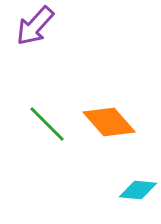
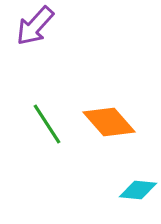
green line: rotated 12 degrees clockwise
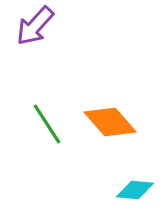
orange diamond: moved 1 px right
cyan diamond: moved 3 px left
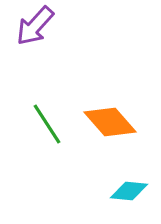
cyan diamond: moved 6 px left, 1 px down
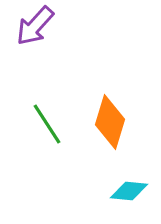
orange diamond: rotated 58 degrees clockwise
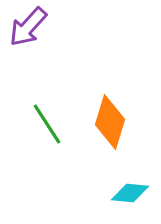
purple arrow: moved 7 px left, 1 px down
cyan diamond: moved 1 px right, 2 px down
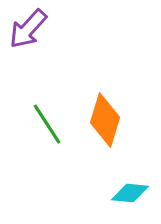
purple arrow: moved 2 px down
orange diamond: moved 5 px left, 2 px up
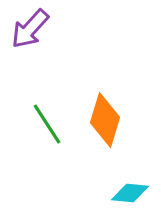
purple arrow: moved 2 px right
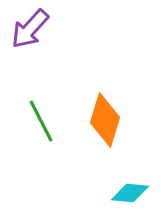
green line: moved 6 px left, 3 px up; rotated 6 degrees clockwise
